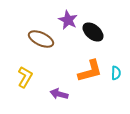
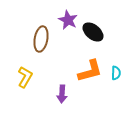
brown ellipse: rotated 75 degrees clockwise
purple arrow: moved 3 px right; rotated 102 degrees counterclockwise
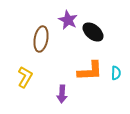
orange L-shape: rotated 12 degrees clockwise
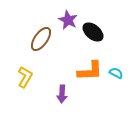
brown ellipse: rotated 25 degrees clockwise
cyan semicircle: rotated 64 degrees counterclockwise
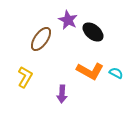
orange L-shape: rotated 32 degrees clockwise
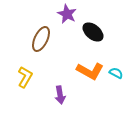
purple star: moved 1 px left, 6 px up
brown ellipse: rotated 10 degrees counterclockwise
purple arrow: moved 2 px left, 1 px down; rotated 12 degrees counterclockwise
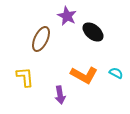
purple star: moved 2 px down
orange L-shape: moved 6 px left, 4 px down
yellow L-shape: rotated 35 degrees counterclockwise
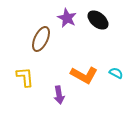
purple star: moved 2 px down
black ellipse: moved 5 px right, 12 px up
purple arrow: moved 1 px left
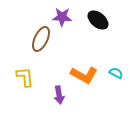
purple star: moved 5 px left, 1 px up; rotated 24 degrees counterclockwise
